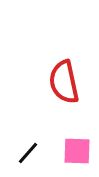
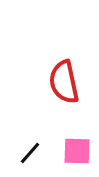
black line: moved 2 px right
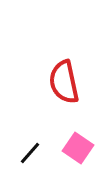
pink square: moved 1 px right, 3 px up; rotated 32 degrees clockwise
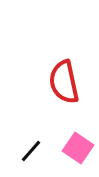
black line: moved 1 px right, 2 px up
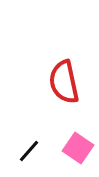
black line: moved 2 px left
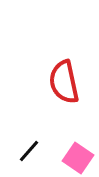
pink square: moved 10 px down
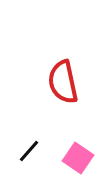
red semicircle: moved 1 px left
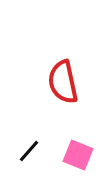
pink square: moved 3 px up; rotated 12 degrees counterclockwise
